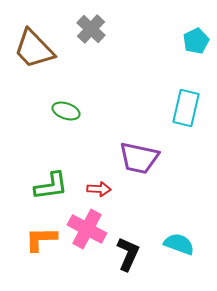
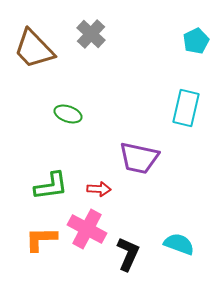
gray cross: moved 5 px down
green ellipse: moved 2 px right, 3 px down
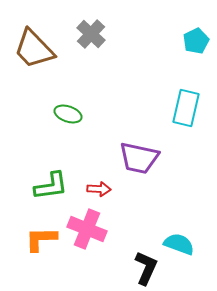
pink cross: rotated 6 degrees counterclockwise
black L-shape: moved 18 px right, 14 px down
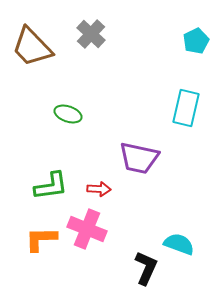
brown trapezoid: moved 2 px left, 2 px up
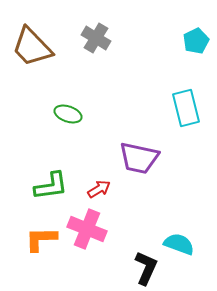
gray cross: moved 5 px right, 4 px down; rotated 12 degrees counterclockwise
cyan rectangle: rotated 27 degrees counterclockwise
red arrow: rotated 35 degrees counterclockwise
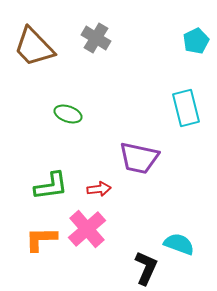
brown trapezoid: moved 2 px right
red arrow: rotated 25 degrees clockwise
pink cross: rotated 27 degrees clockwise
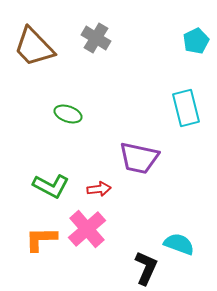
green L-shape: rotated 36 degrees clockwise
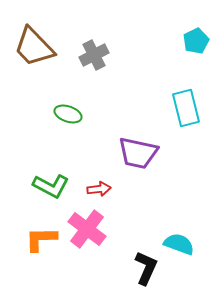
gray cross: moved 2 px left, 17 px down; rotated 32 degrees clockwise
purple trapezoid: moved 1 px left, 5 px up
pink cross: rotated 12 degrees counterclockwise
